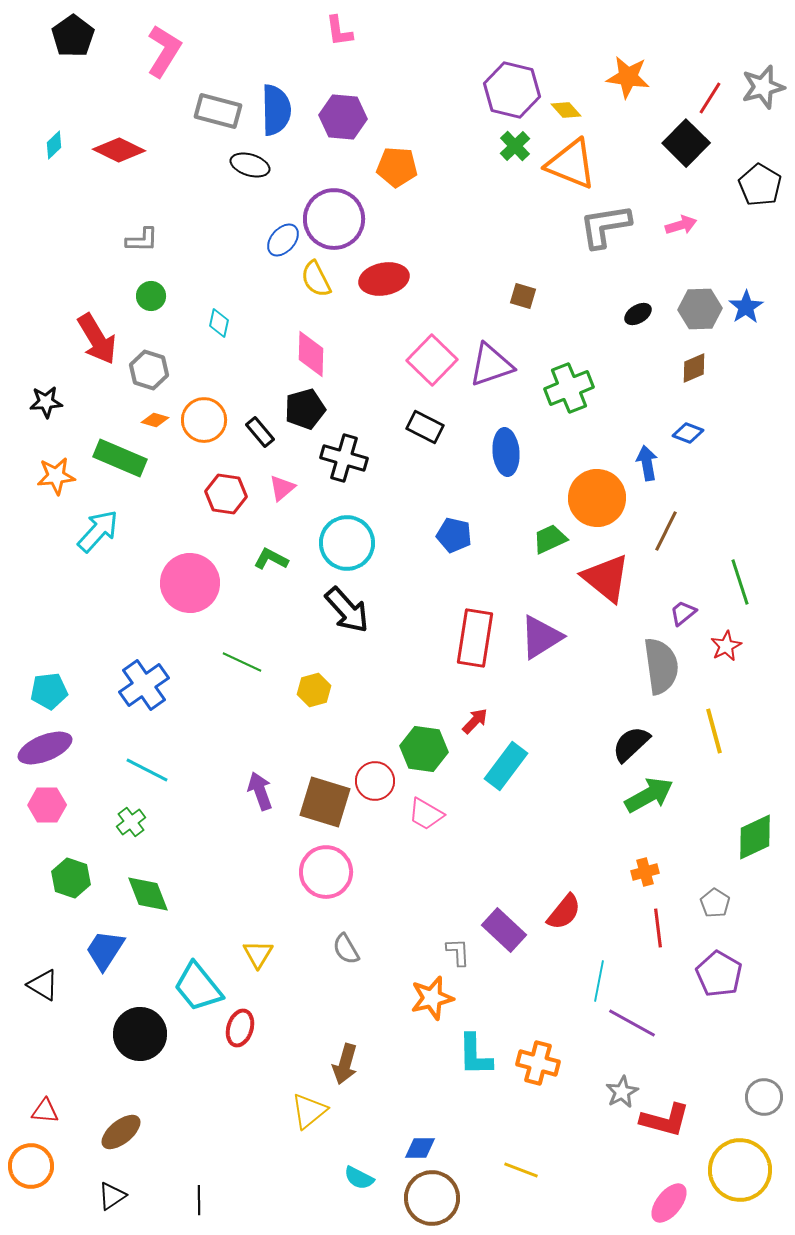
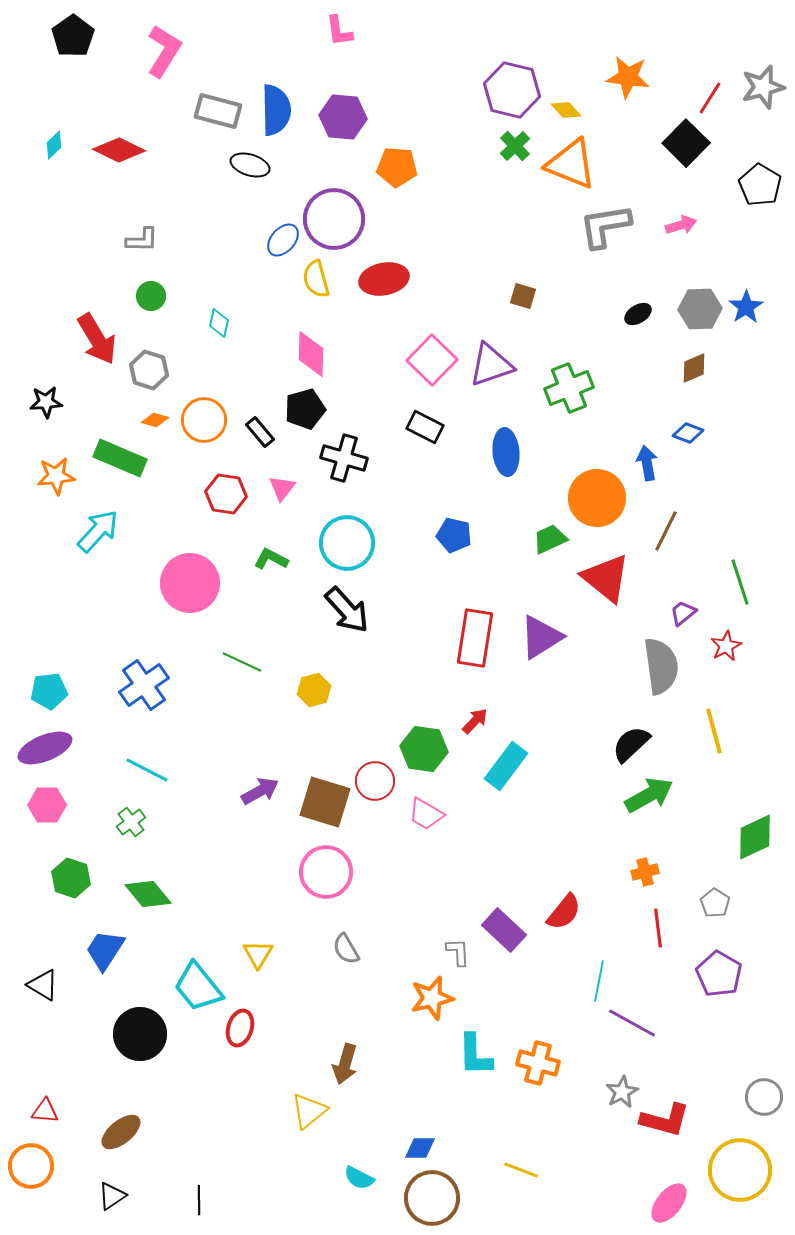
yellow semicircle at (316, 279): rotated 12 degrees clockwise
pink triangle at (282, 488): rotated 12 degrees counterclockwise
purple arrow at (260, 791): rotated 81 degrees clockwise
green diamond at (148, 894): rotated 18 degrees counterclockwise
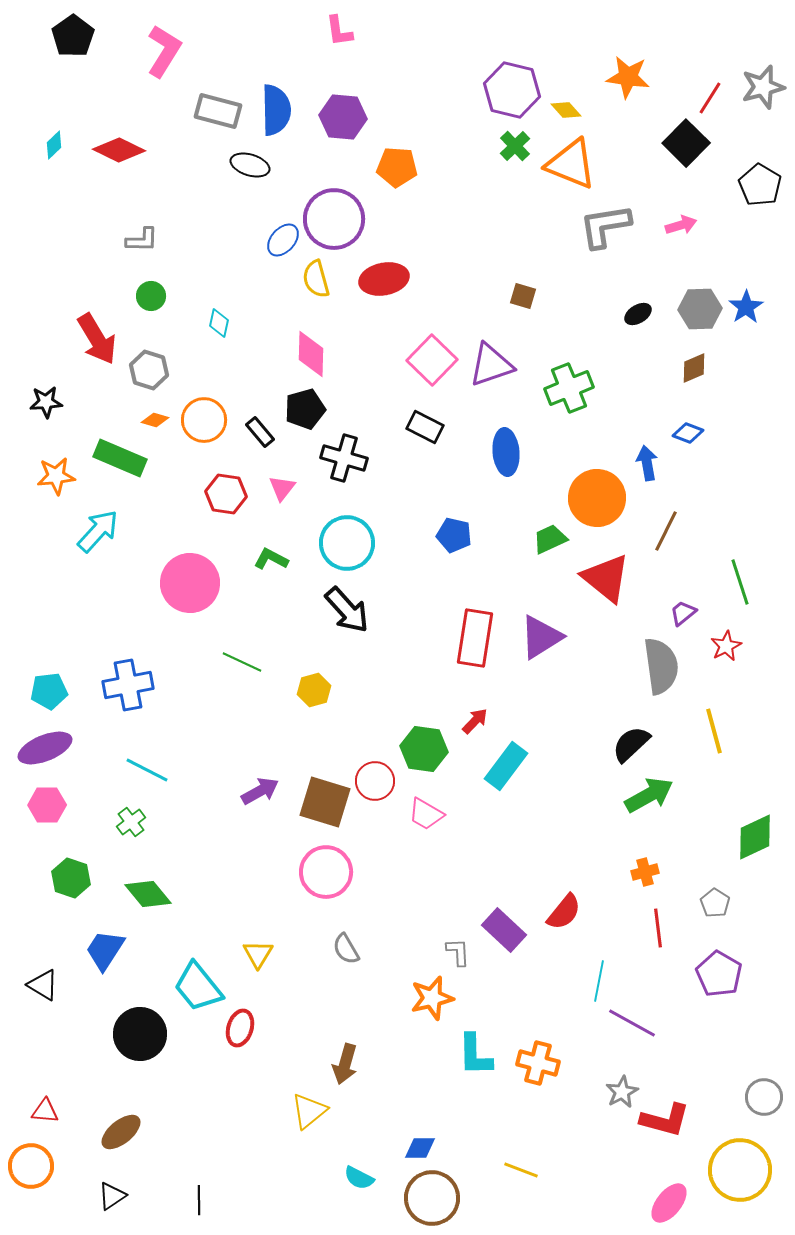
blue cross at (144, 685): moved 16 px left; rotated 24 degrees clockwise
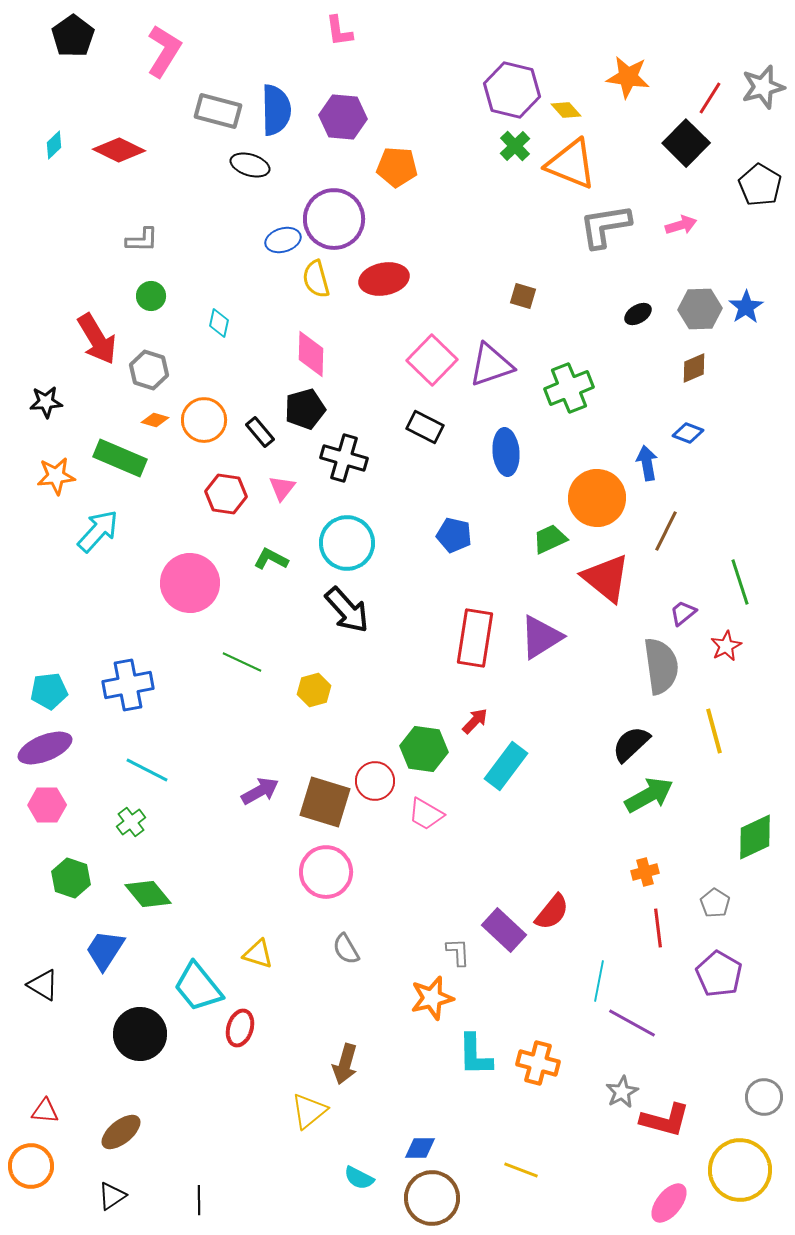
blue ellipse at (283, 240): rotated 32 degrees clockwise
red semicircle at (564, 912): moved 12 px left
yellow triangle at (258, 954): rotated 44 degrees counterclockwise
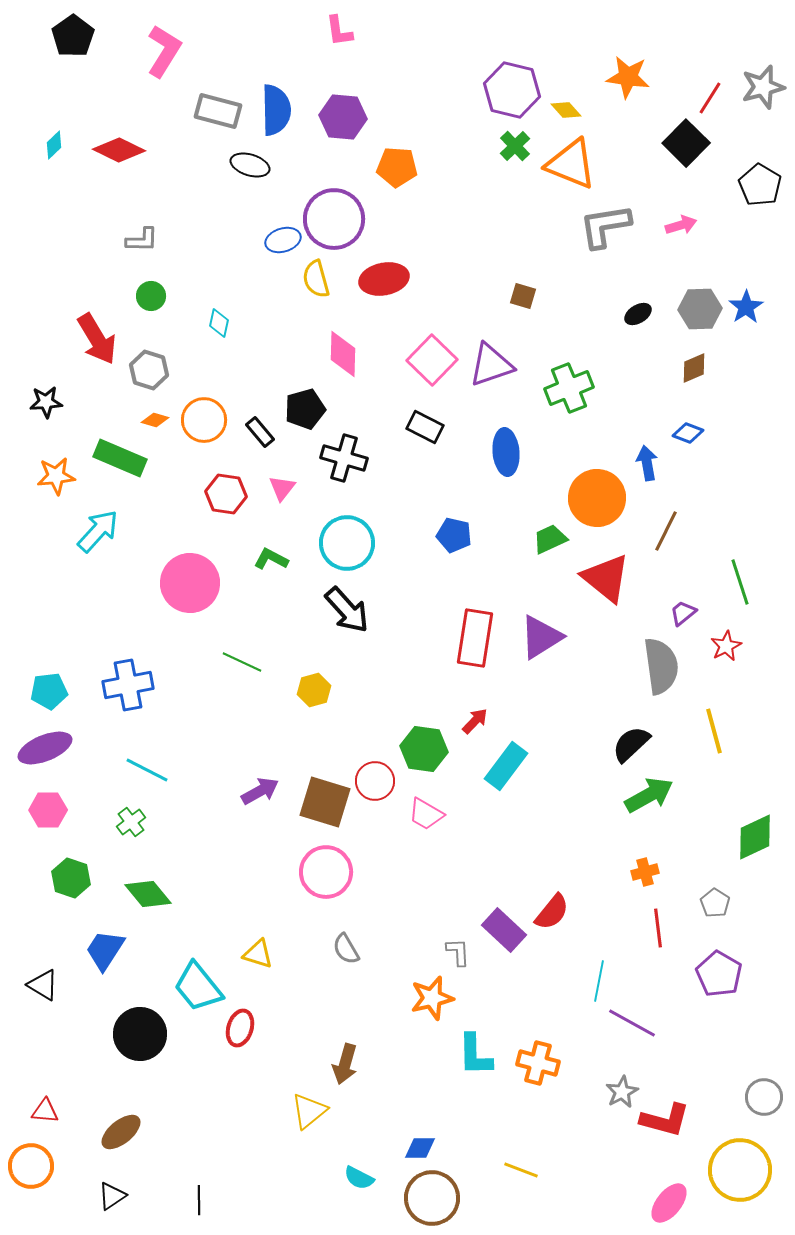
pink diamond at (311, 354): moved 32 px right
pink hexagon at (47, 805): moved 1 px right, 5 px down
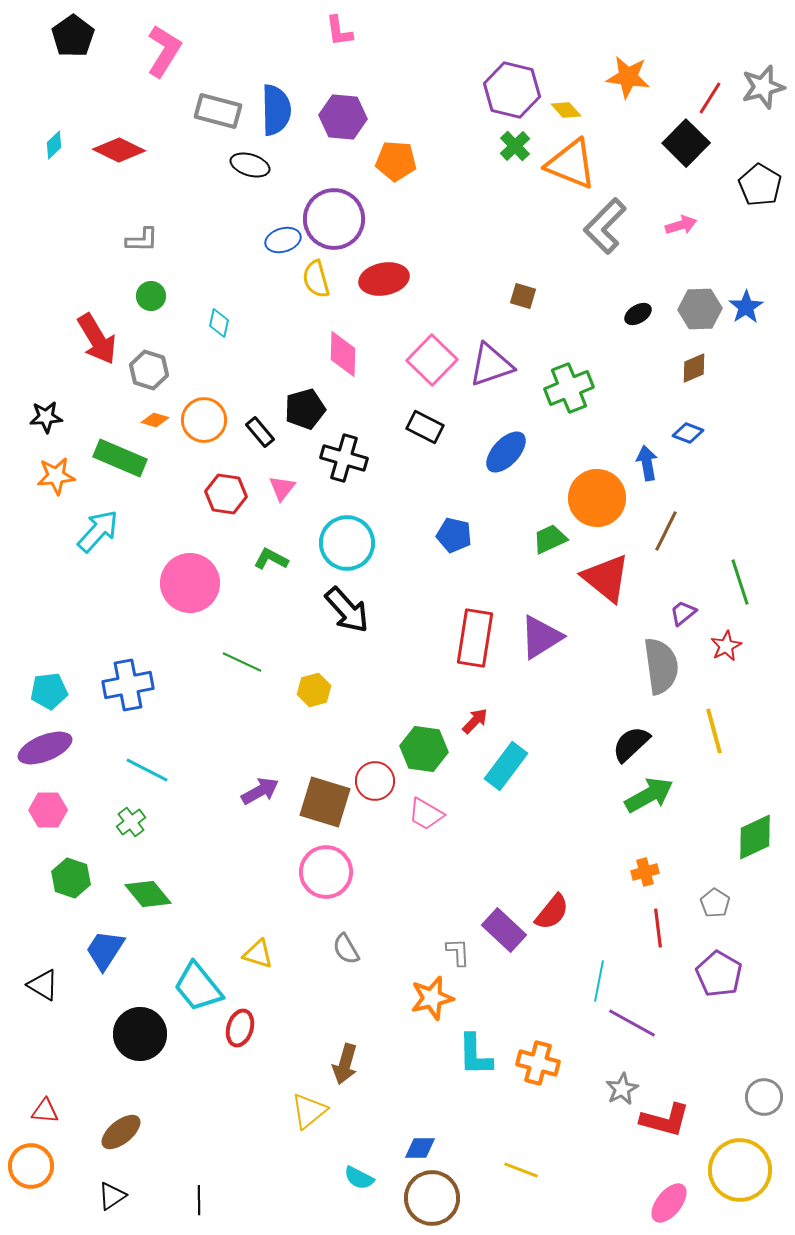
orange pentagon at (397, 167): moved 1 px left, 6 px up
gray L-shape at (605, 226): rotated 36 degrees counterclockwise
black star at (46, 402): moved 15 px down
blue ellipse at (506, 452): rotated 48 degrees clockwise
gray star at (622, 1092): moved 3 px up
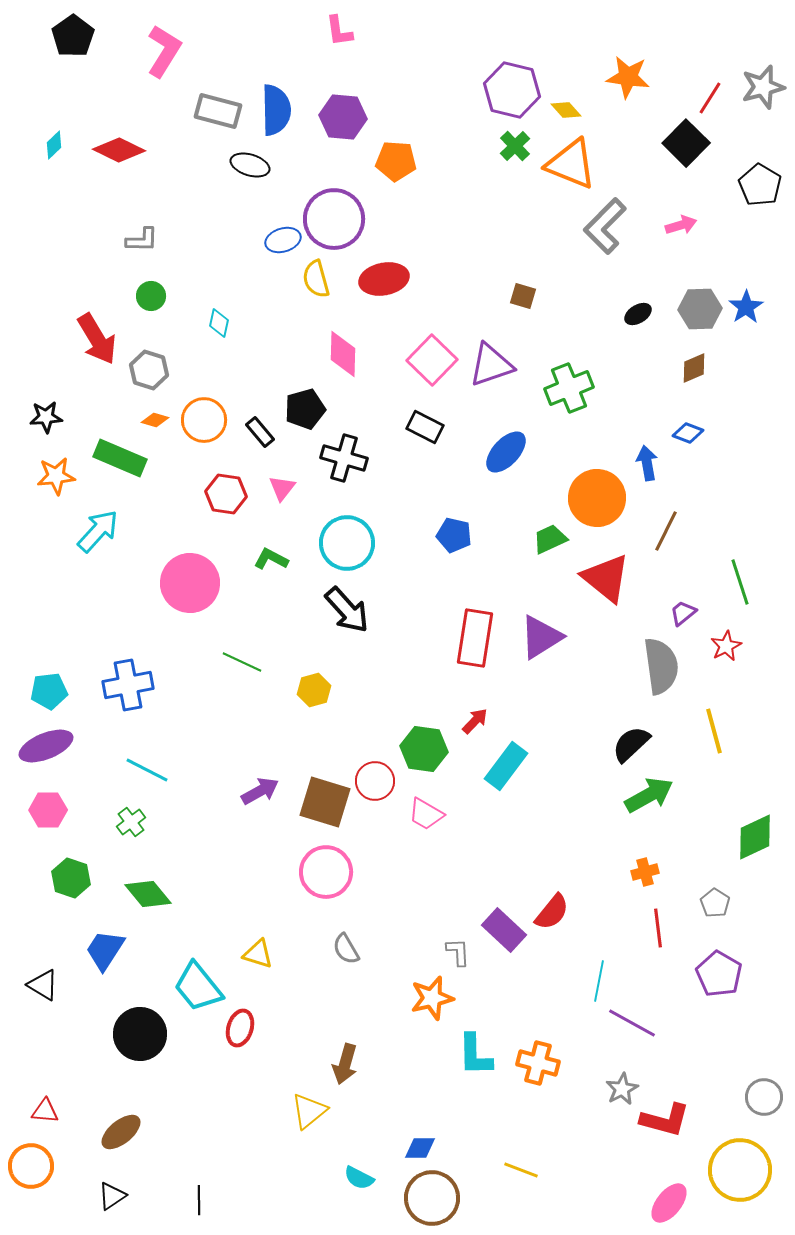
purple ellipse at (45, 748): moved 1 px right, 2 px up
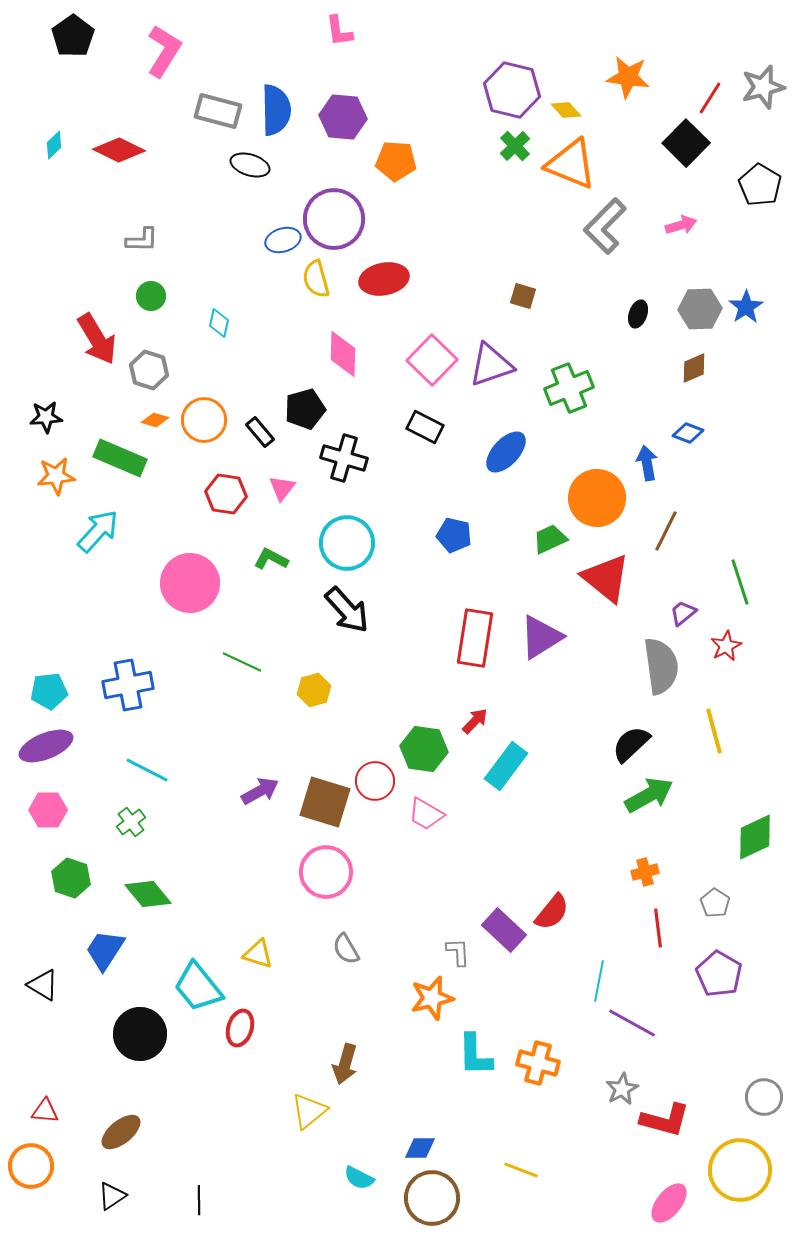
black ellipse at (638, 314): rotated 40 degrees counterclockwise
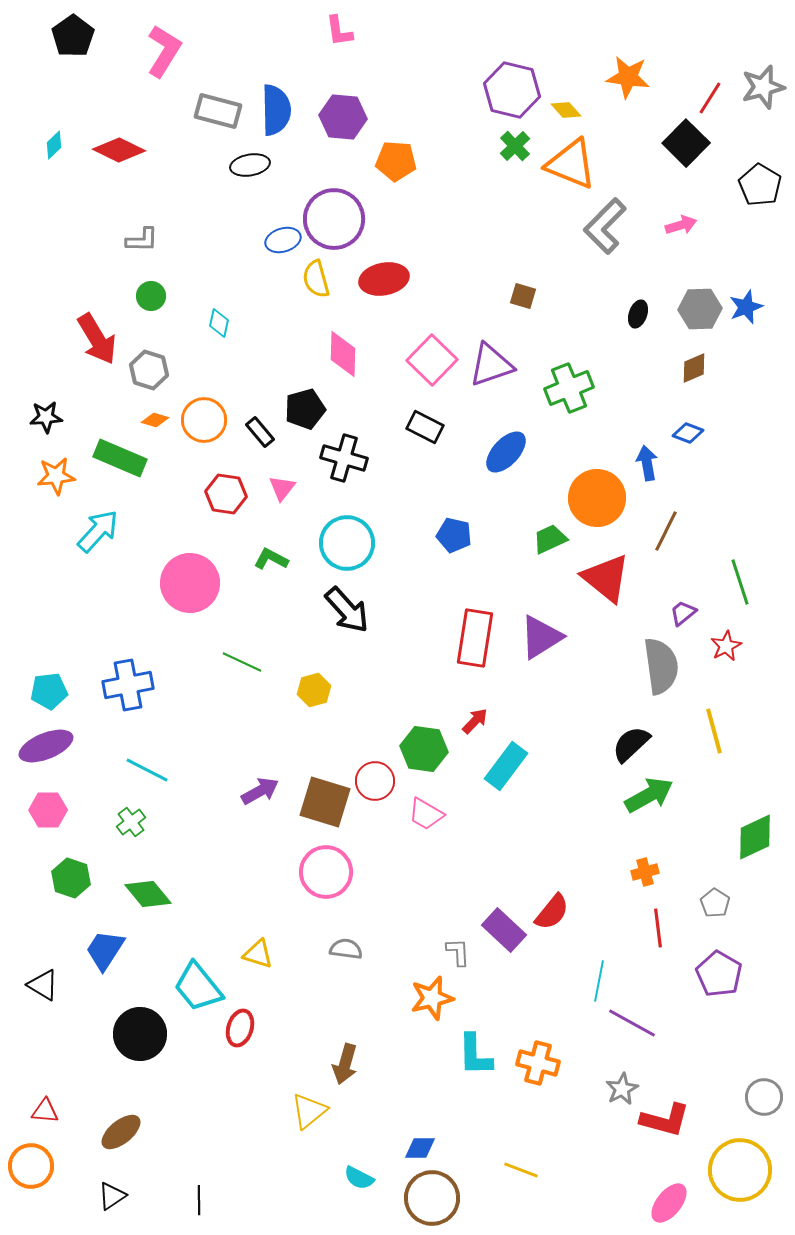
black ellipse at (250, 165): rotated 27 degrees counterclockwise
blue star at (746, 307): rotated 12 degrees clockwise
gray semicircle at (346, 949): rotated 128 degrees clockwise
